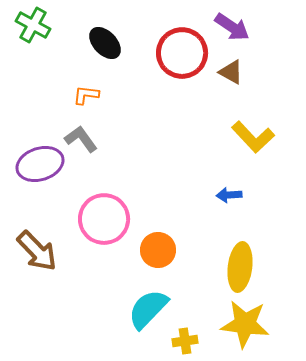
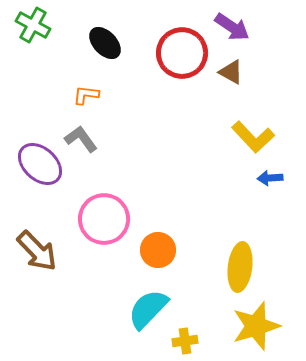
purple ellipse: rotated 60 degrees clockwise
blue arrow: moved 41 px right, 17 px up
yellow star: moved 11 px right, 2 px down; rotated 24 degrees counterclockwise
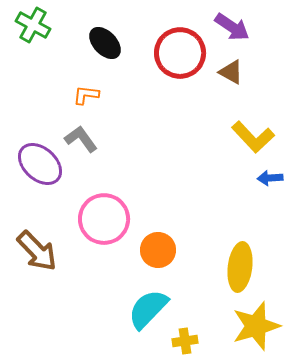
red circle: moved 2 px left
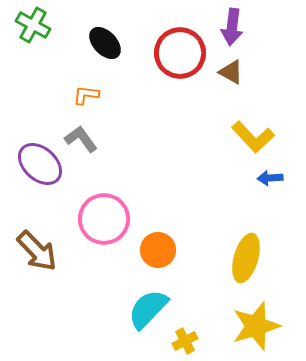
purple arrow: rotated 63 degrees clockwise
yellow ellipse: moved 6 px right, 9 px up; rotated 9 degrees clockwise
yellow cross: rotated 20 degrees counterclockwise
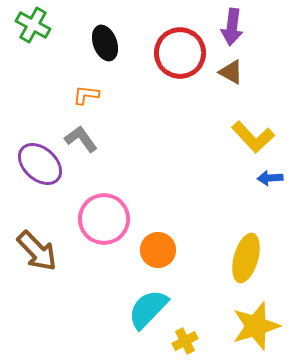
black ellipse: rotated 24 degrees clockwise
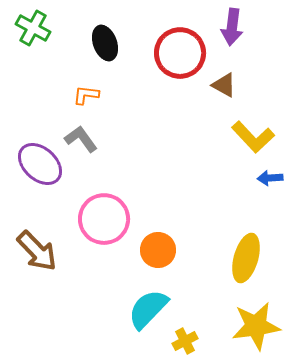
green cross: moved 3 px down
brown triangle: moved 7 px left, 13 px down
yellow star: rotated 9 degrees clockwise
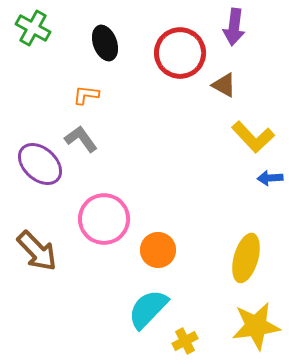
purple arrow: moved 2 px right
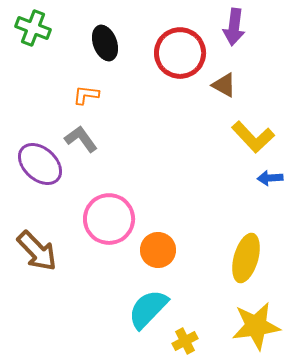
green cross: rotated 8 degrees counterclockwise
pink circle: moved 5 px right
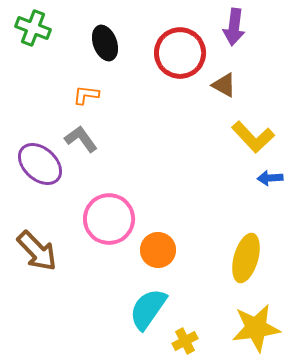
cyan semicircle: rotated 9 degrees counterclockwise
yellow star: moved 2 px down
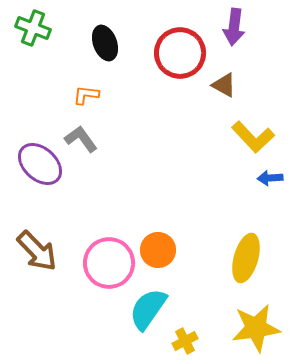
pink circle: moved 44 px down
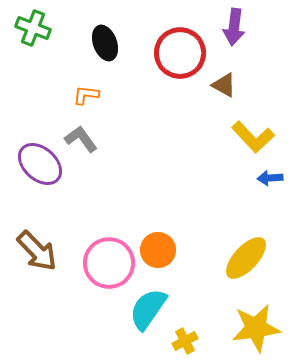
yellow ellipse: rotated 27 degrees clockwise
